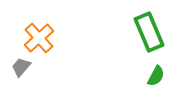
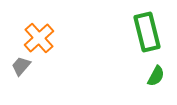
green rectangle: moved 2 px left; rotated 9 degrees clockwise
gray trapezoid: moved 1 px up
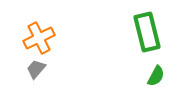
orange cross: rotated 16 degrees clockwise
gray trapezoid: moved 15 px right, 3 px down
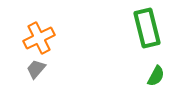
green rectangle: moved 4 px up
